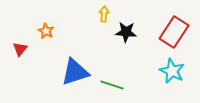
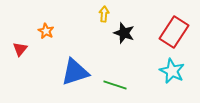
black star: moved 2 px left, 1 px down; rotated 15 degrees clockwise
green line: moved 3 px right
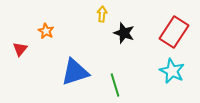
yellow arrow: moved 2 px left
green line: rotated 55 degrees clockwise
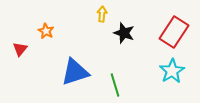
cyan star: rotated 15 degrees clockwise
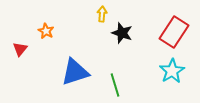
black star: moved 2 px left
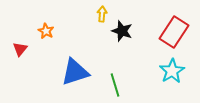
black star: moved 2 px up
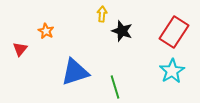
green line: moved 2 px down
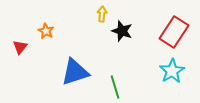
red triangle: moved 2 px up
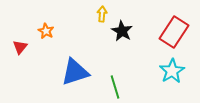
black star: rotated 10 degrees clockwise
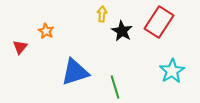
red rectangle: moved 15 px left, 10 px up
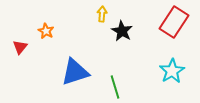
red rectangle: moved 15 px right
